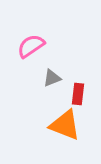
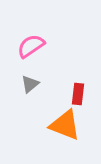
gray triangle: moved 22 px left, 6 px down; rotated 18 degrees counterclockwise
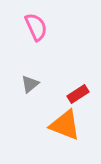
pink semicircle: moved 5 px right, 19 px up; rotated 100 degrees clockwise
red rectangle: rotated 50 degrees clockwise
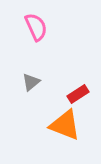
gray triangle: moved 1 px right, 2 px up
